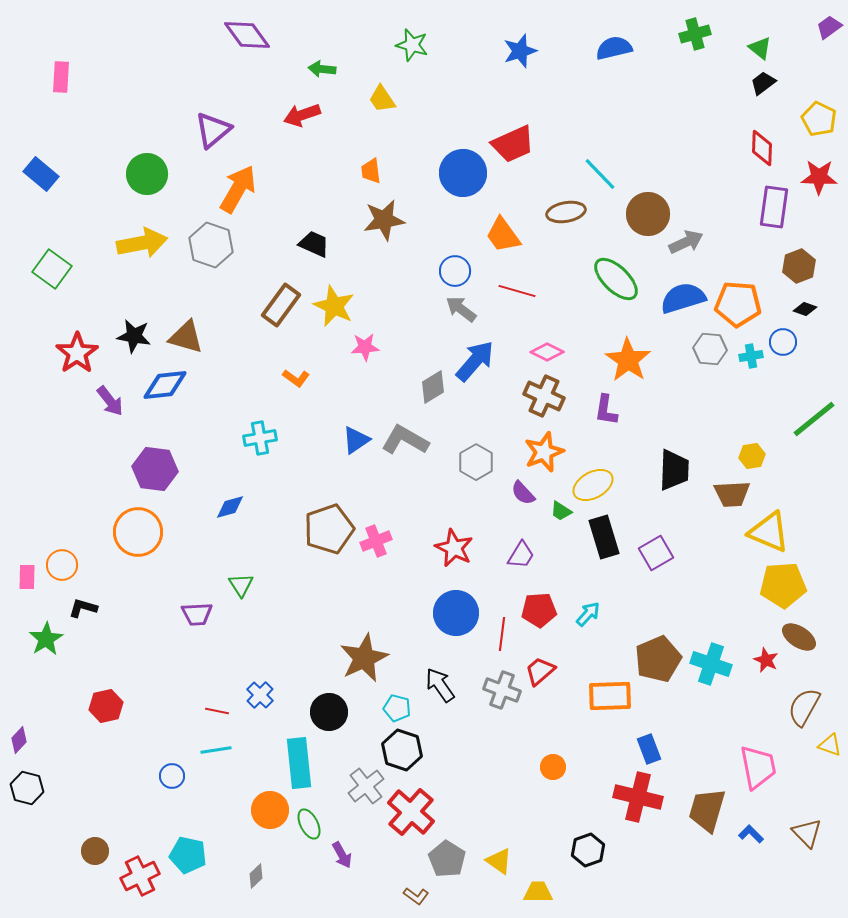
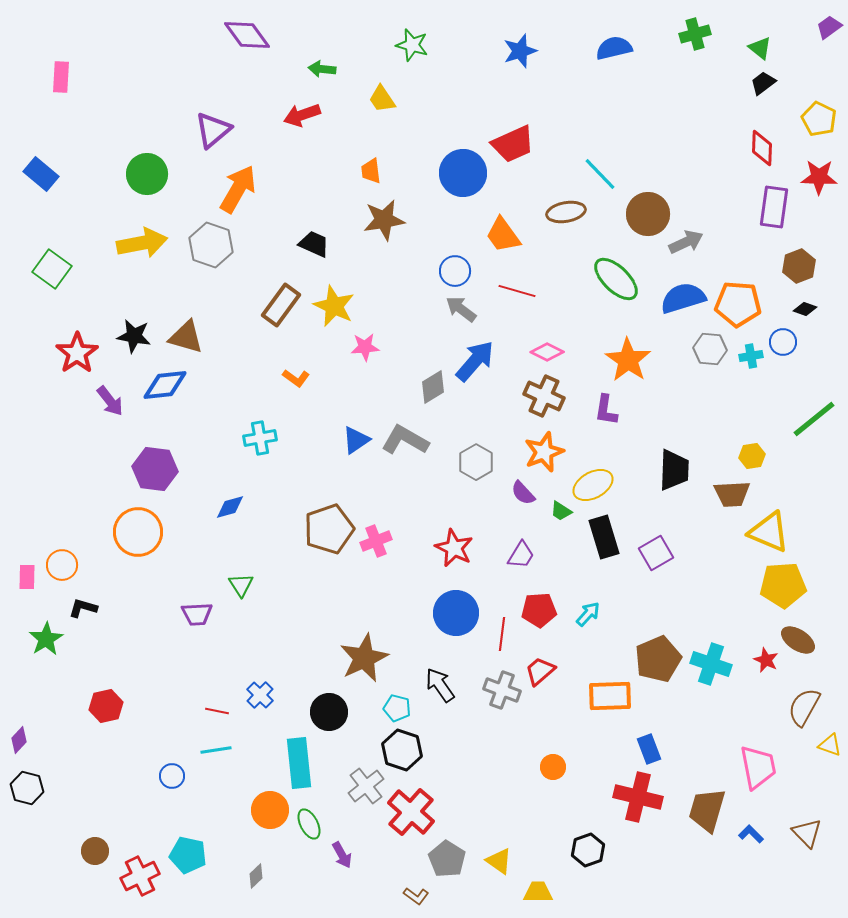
brown ellipse at (799, 637): moved 1 px left, 3 px down
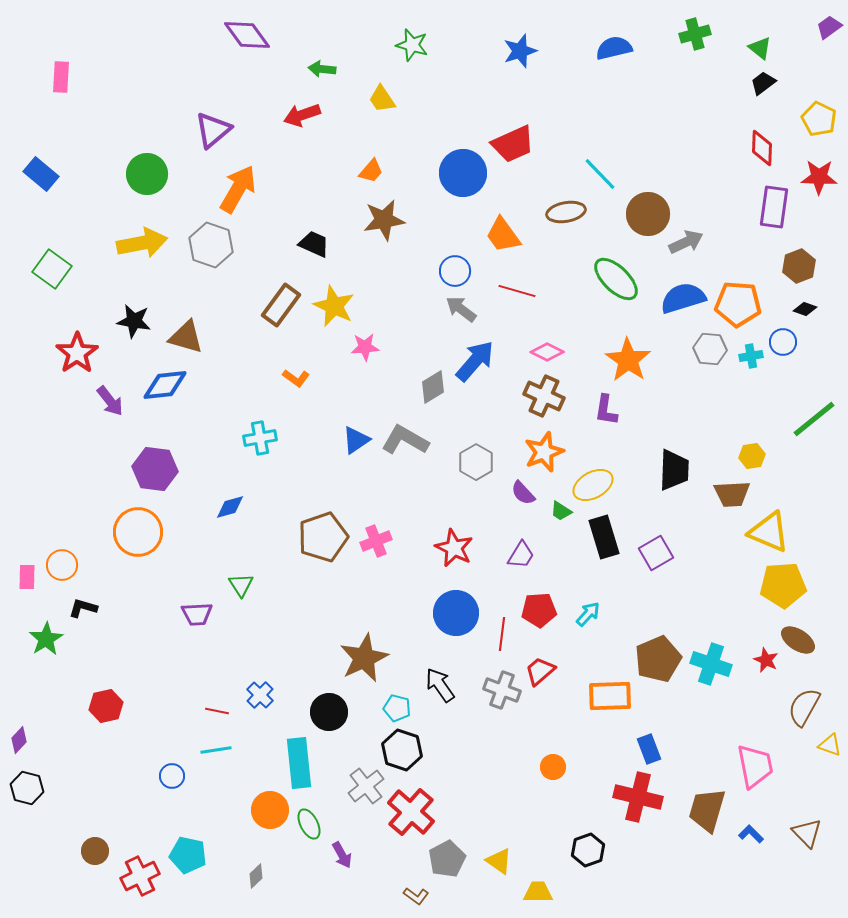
orange trapezoid at (371, 171): rotated 132 degrees counterclockwise
black star at (134, 336): moved 15 px up
brown pentagon at (329, 529): moved 6 px left, 8 px down
pink trapezoid at (758, 767): moved 3 px left, 1 px up
gray pentagon at (447, 859): rotated 12 degrees clockwise
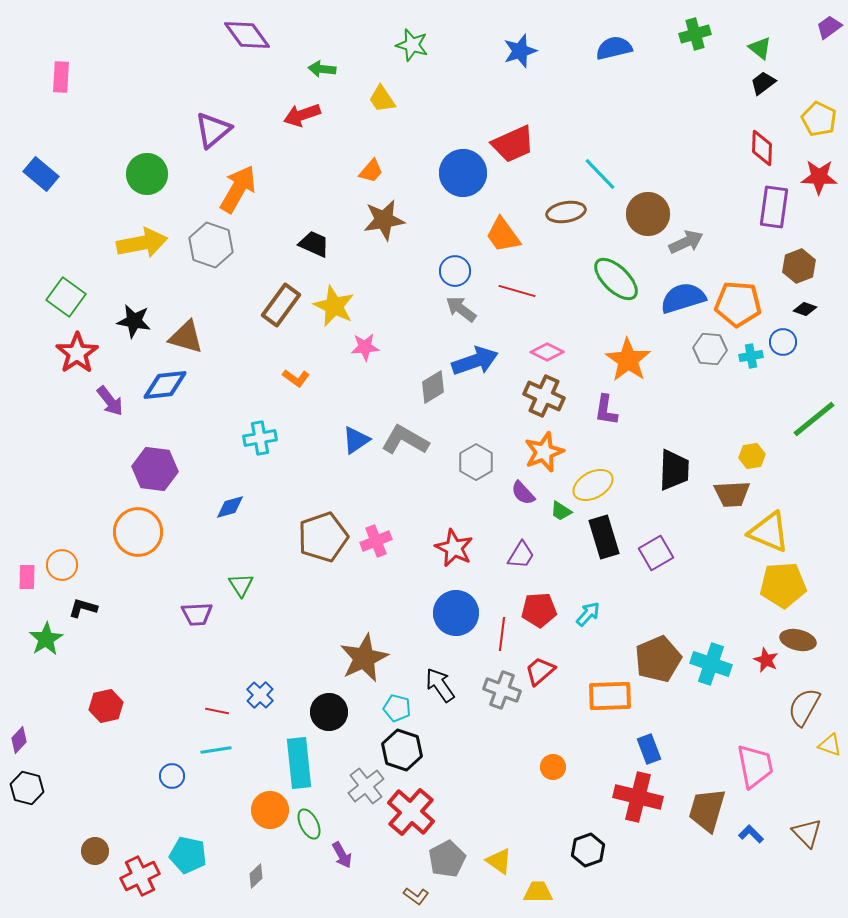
green square at (52, 269): moved 14 px right, 28 px down
blue arrow at (475, 361): rotated 30 degrees clockwise
brown ellipse at (798, 640): rotated 20 degrees counterclockwise
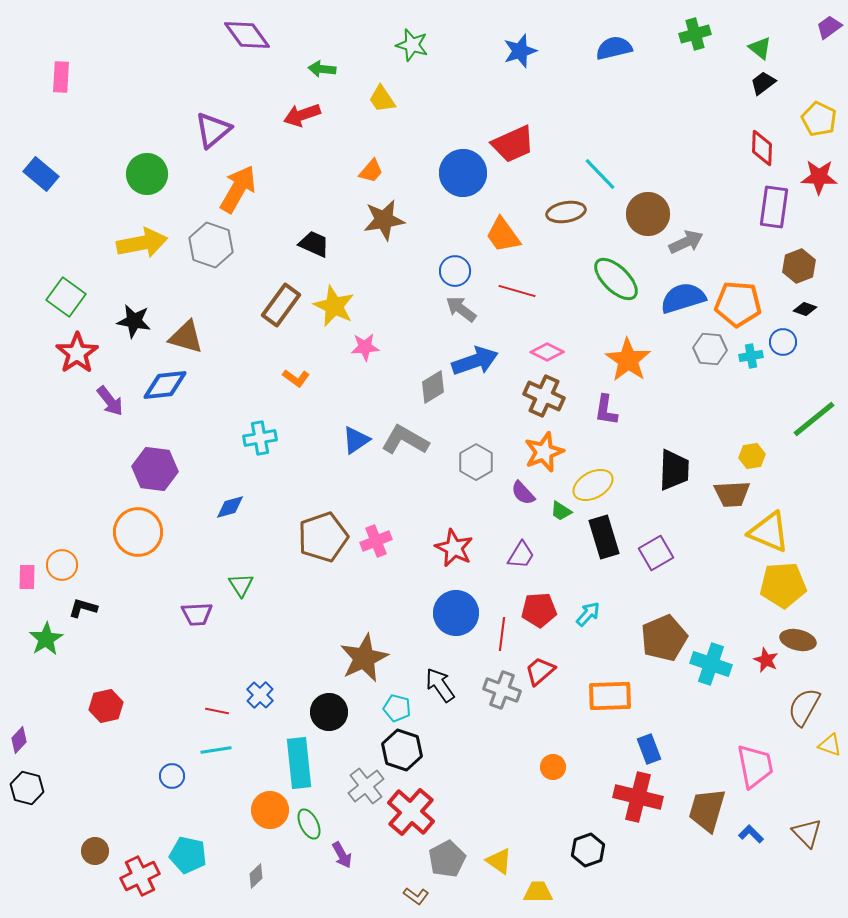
brown pentagon at (658, 659): moved 6 px right, 21 px up
